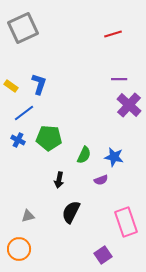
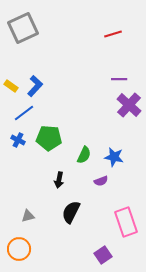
blue L-shape: moved 4 px left, 2 px down; rotated 25 degrees clockwise
purple semicircle: moved 1 px down
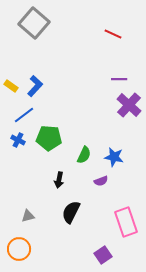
gray square: moved 11 px right, 5 px up; rotated 24 degrees counterclockwise
red line: rotated 42 degrees clockwise
blue line: moved 2 px down
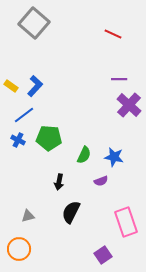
black arrow: moved 2 px down
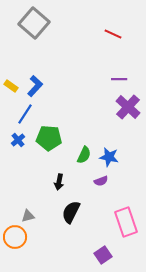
purple cross: moved 1 px left, 2 px down
blue line: moved 1 px right, 1 px up; rotated 20 degrees counterclockwise
blue cross: rotated 24 degrees clockwise
blue star: moved 5 px left
orange circle: moved 4 px left, 12 px up
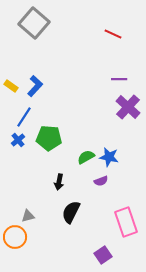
blue line: moved 1 px left, 3 px down
green semicircle: moved 2 px right, 2 px down; rotated 144 degrees counterclockwise
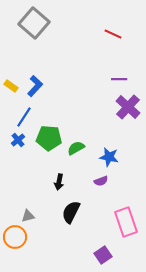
green semicircle: moved 10 px left, 9 px up
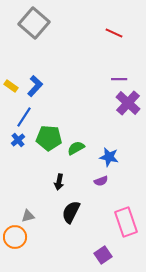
red line: moved 1 px right, 1 px up
purple cross: moved 4 px up
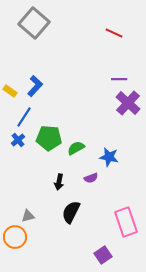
yellow rectangle: moved 1 px left, 5 px down
purple semicircle: moved 10 px left, 3 px up
